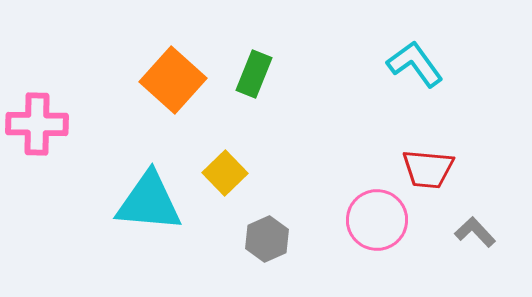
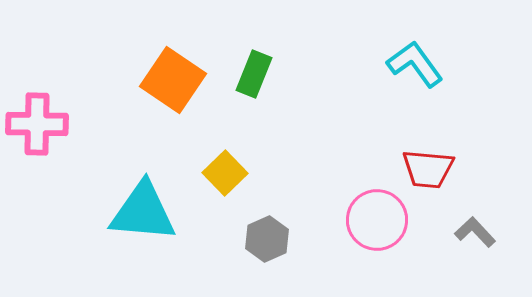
orange square: rotated 8 degrees counterclockwise
cyan triangle: moved 6 px left, 10 px down
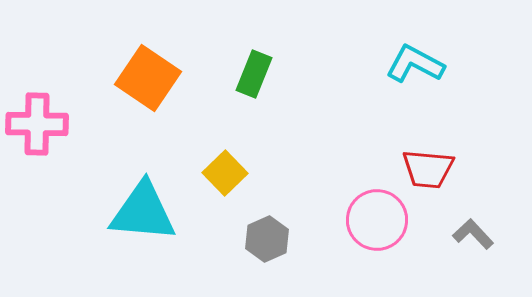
cyan L-shape: rotated 26 degrees counterclockwise
orange square: moved 25 px left, 2 px up
gray L-shape: moved 2 px left, 2 px down
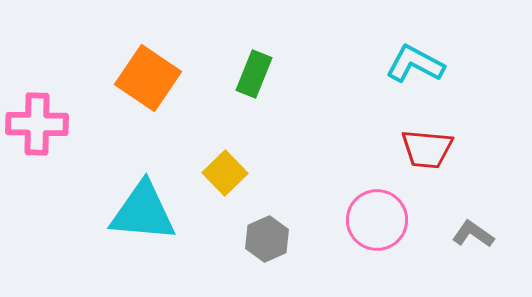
red trapezoid: moved 1 px left, 20 px up
gray L-shape: rotated 12 degrees counterclockwise
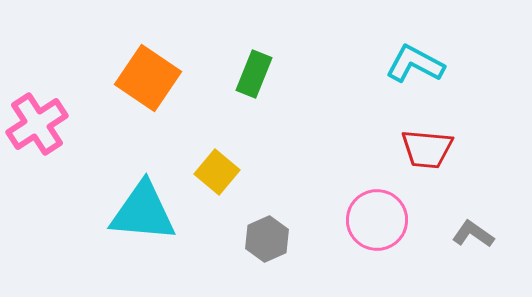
pink cross: rotated 34 degrees counterclockwise
yellow square: moved 8 px left, 1 px up; rotated 6 degrees counterclockwise
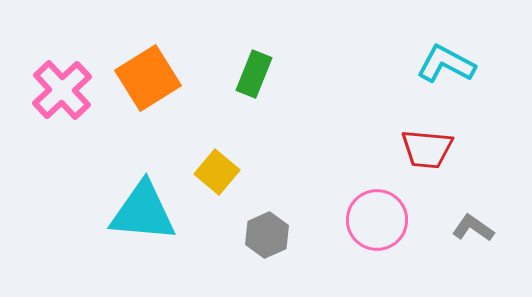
cyan L-shape: moved 31 px right
orange square: rotated 24 degrees clockwise
pink cross: moved 25 px right, 34 px up; rotated 10 degrees counterclockwise
gray L-shape: moved 6 px up
gray hexagon: moved 4 px up
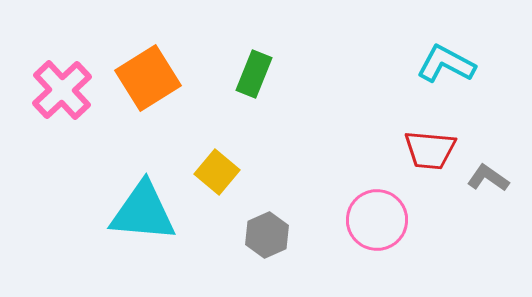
red trapezoid: moved 3 px right, 1 px down
gray L-shape: moved 15 px right, 50 px up
